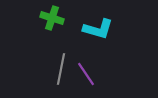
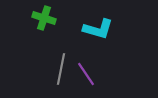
green cross: moved 8 px left
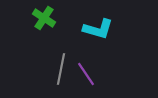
green cross: rotated 15 degrees clockwise
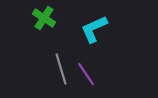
cyan L-shape: moved 4 px left; rotated 140 degrees clockwise
gray line: rotated 28 degrees counterclockwise
